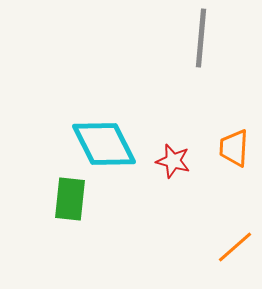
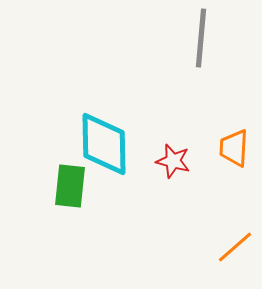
cyan diamond: rotated 26 degrees clockwise
green rectangle: moved 13 px up
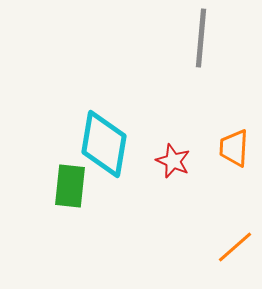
cyan diamond: rotated 10 degrees clockwise
red star: rotated 8 degrees clockwise
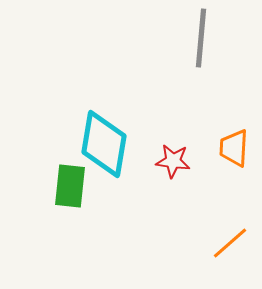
red star: rotated 16 degrees counterclockwise
orange line: moved 5 px left, 4 px up
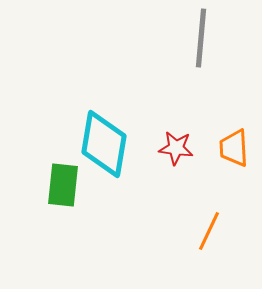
orange trapezoid: rotated 6 degrees counterclockwise
red star: moved 3 px right, 13 px up
green rectangle: moved 7 px left, 1 px up
orange line: moved 21 px left, 12 px up; rotated 24 degrees counterclockwise
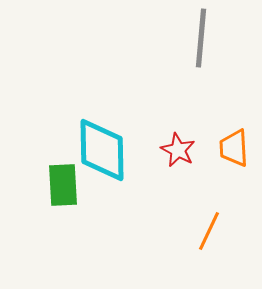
cyan diamond: moved 2 px left, 6 px down; rotated 10 degrees counterclockwise
red star: moved 2 px right, 2 px down; rotated 20 degrees clockwise
green rectangle: rotated 9 degrees counterclockwise
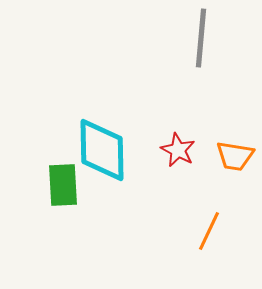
orange trapezoid: moved 1 px right, 8 px down; rotated 78 degrees counterclockwise
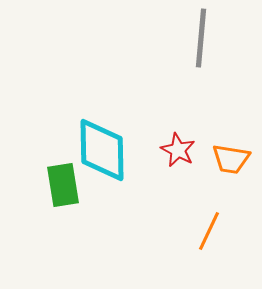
orange trapezoid: moved 4 px left, 3 px down
green rectangle: rotated 6 degrees counterclockwise
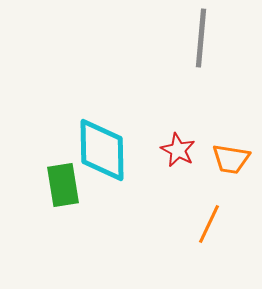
orange line: moved 7 px up
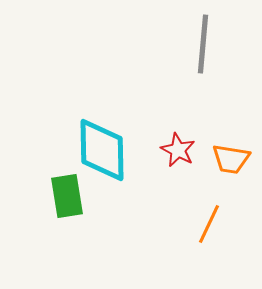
gray line: moved 2 px right, 6 px down
green rectangle: moved 4 px right, 11 px down
